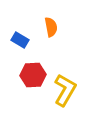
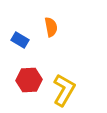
red hexagon: moved 4 px left, 5 px down
yellow L-shape: moved 1 px left
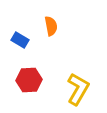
orange semicircle: moved 1 px up
yellow L-shape: moved 14 px right, 1 px up
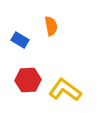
red hexagon: moved 1 px left
yellow L-shape: moved 13 px left, 1 px down; rotated 84 degrees counterclockwise
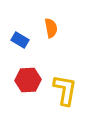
orange semicircle: moved 2 px down
yellow L-shape: rotated 64 degrees clockwise
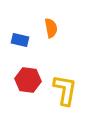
blue rectangle: rotated 18 degrees counterclockwise
red hexagon: rotated 10 degrees clockwise
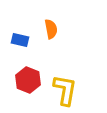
orange semicircle: moved 1 px down
red hexagon: rotated 15 degrees clockwise
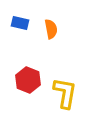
blue rectangle: moved 17 px up
yellow L-shape: moved 3 px down
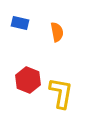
orange semicircle: moved 6 px right, 3 px down
yellow L-shape: moved 4 px left
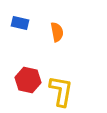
red hexagon: rotated 10 degrees counterclockwise
yellow L-shape: moved 2 px up
